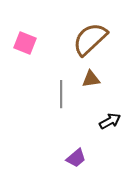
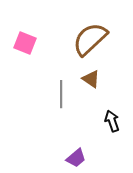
brown triangle: rotated 42 degrees clockwise
black arrow: moved 2 px right; rotated 80 degrees counterclockwise
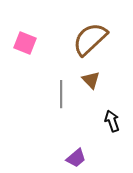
brown triangle: moved 1 px down; rotated 12 degrees clockwise
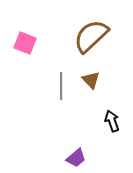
brown semicircle: moved 1 px right, 3 px up
gray line: moved 8 px up
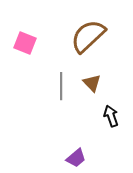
brown semicircle: moved 3 px left
brown triangle: moved 1 px right, 3 px down
black arrow: moved 1 px left, 5 px up
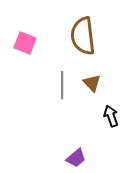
brown semicircle: moved 5 px left; rotated 54 degrees counterclockwise
gray line: moved 1 px right, 1 px up
